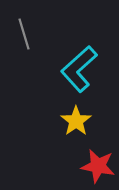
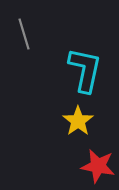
cyan L-shape: moved 6 px right, 1 px down; rotated 144 degrees clockwise
yellow star: moved 2 px right
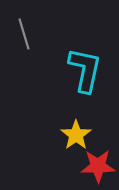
yellow star: moved 2 px left, 14 px down
red star: rotated 12 degrees counterclockwise
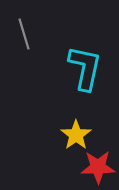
cyan L-shape: moved 2 px up
red star: moved 1 px down
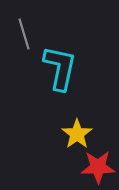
cyan L-shape: moved 25 px left
yellow star: moved 1 px right, 1 px up
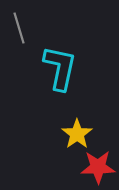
gray line: moved 5 px left, 6 px up
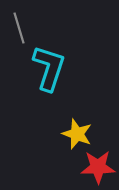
cyan L-shape: moved 11 px left; rotated 6 degrees clockwise
yellow star: rotated 16 degrees counterclockwise
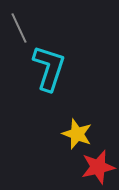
gray line: rotated 8 degrees counterclockwise
red star: rotated 12 degrees counterclockwise
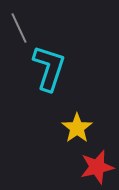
yellow star: moved 6 px up; rotated 16 degrees clockwise
red star: moved 1 px left
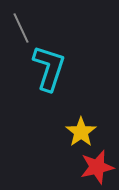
gray line: moved 2 px right
yellow star: moved 4 px right, 4 px down
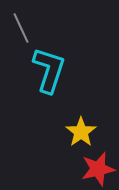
cyan L-shape: moved 2 px down
red star: moved 1 px right, 2 px down
